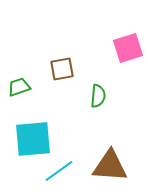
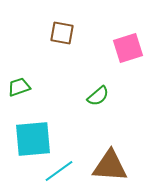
brown square: moved 36 px up; rotated 20 degrees clockwise
green semicircle: rotated 45 degrees clockwise
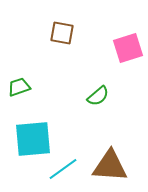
cyan line: moved 4 px right, 2 px up
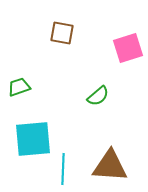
cyan line: rotated 52 degrees counterclockwise
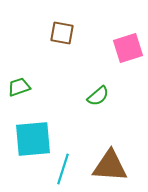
cyan line: rotated 16 degrees clockwise
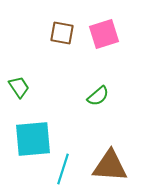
pink square: moved 24 px left, 14 px up
green trapezoid: rotated 75 degrees clockwise
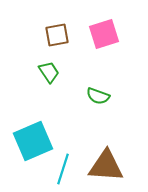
brown square: moved 5 px left, 2 px down; rotated 20 degrees counterclockwise
green trapezoid: moved 30 px right, 15 px up
green semicircle: rotated 60 degrees clockwise
cyan square: moved 2 px down; rotated 18 degrees counterclockwise
brown triangle: moved 4 px left
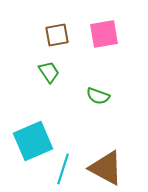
pink square: rotated 8 degrees clockwise
brown triangle: moved 2 px down; rotated 24 degrees clockwise
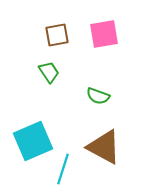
brown triangle: moved 2 px left, 21 px up
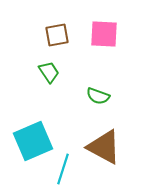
pink square: rotated 12 degrees clockwise
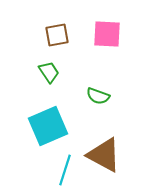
pink square: moved 3 px right
cyan square: moved 15 px right, 15 px up
brown triangle: moved 8 px down
cyan line: moved 2 px right, 1 px down
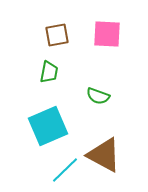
green trapezoid: rotated 45 degrees clockwise
cyan line: rotated 28 degrees clockwise
